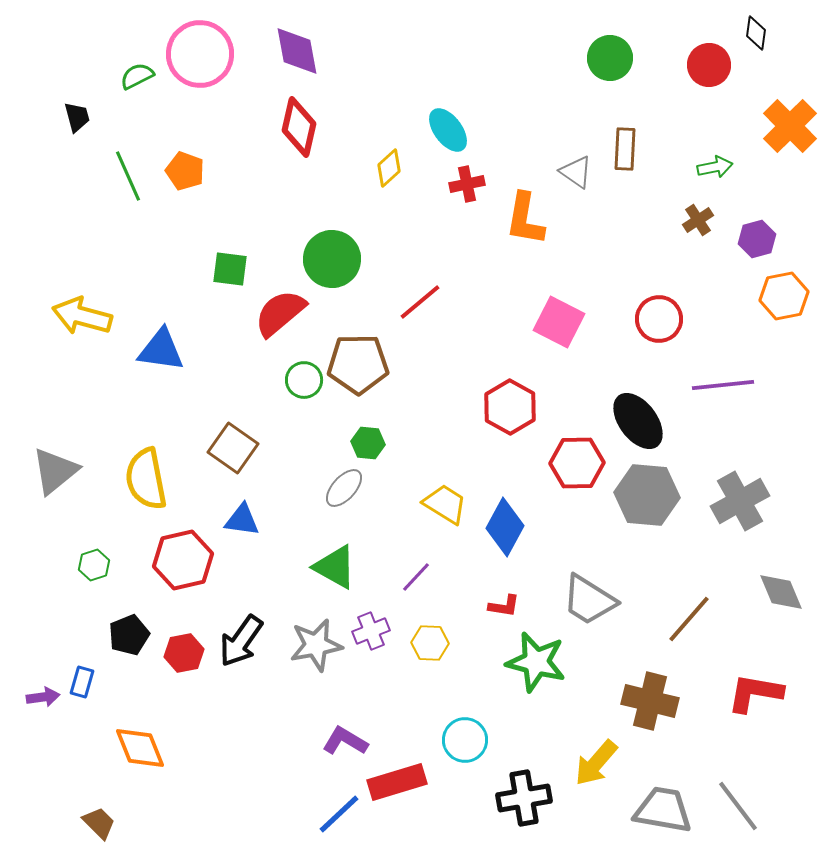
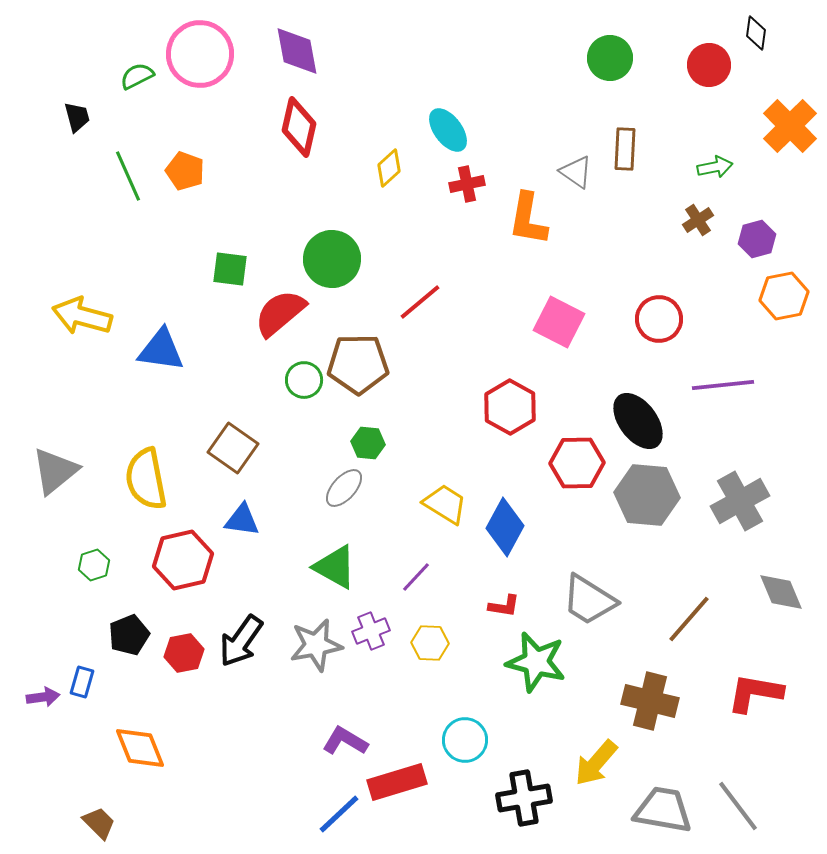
orange L-shape at (525, 219): moved 3 px right
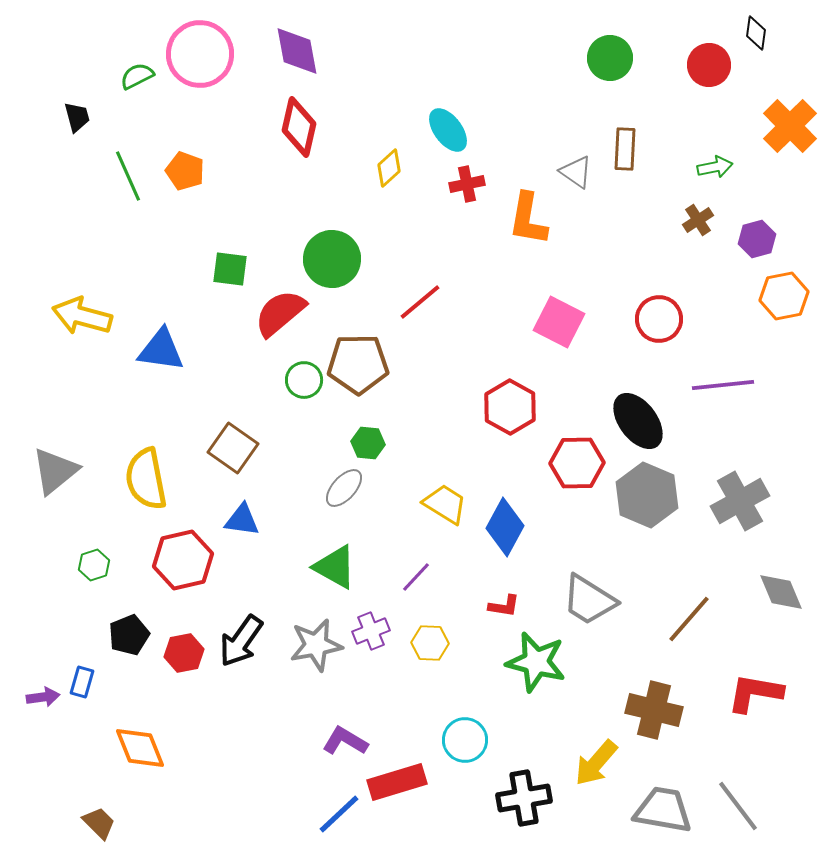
gray hexagon at (647, 495): rotated 18 degrees clockwise
brown cross at (650, 701): moved 4 px right, 9 px down
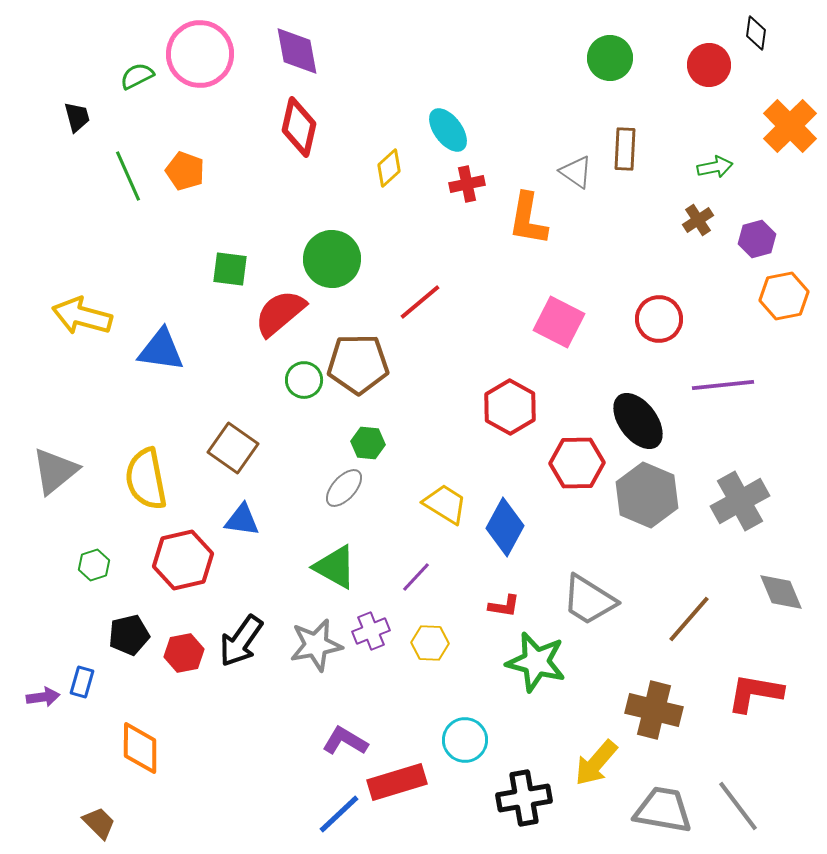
black pentagon at (129, 635): rotated 9 degrees clockwise
orange diamond at (140, 748): rotated 22 degrees clockwise
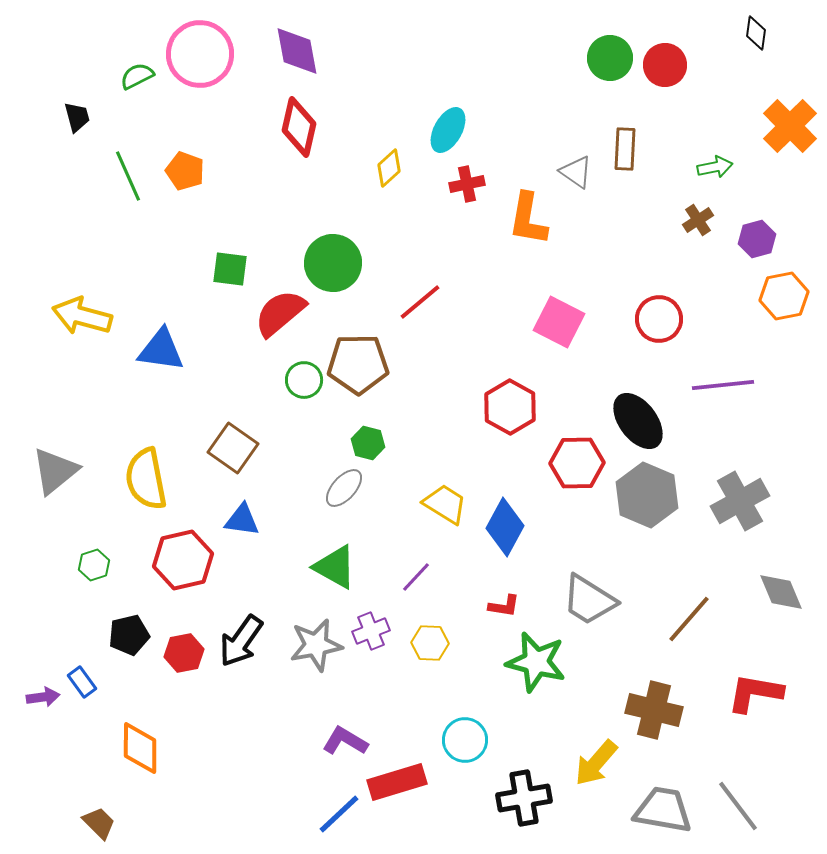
red circle at (709, 65): moved 44 px left
cyan ellipse at (448, 130): rotated 66 degrees clockwise
green circle at (332, 259): moved 1 px right, 4 px down
green hexagon at (368, 443): rotated 8 degrees clockwise
blue rectangle at (82, 682): rotated 52 degrees counterclockwise
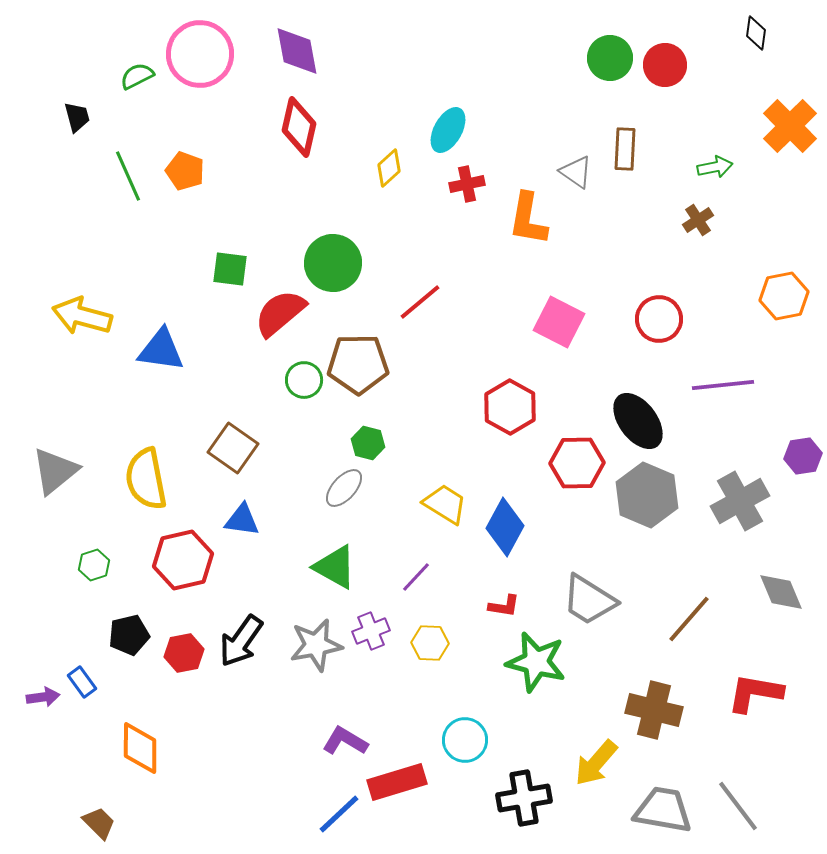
purple hexagon at (757, 239): moved 46 px right, 217 px down; rotated 6 degrees clockwise
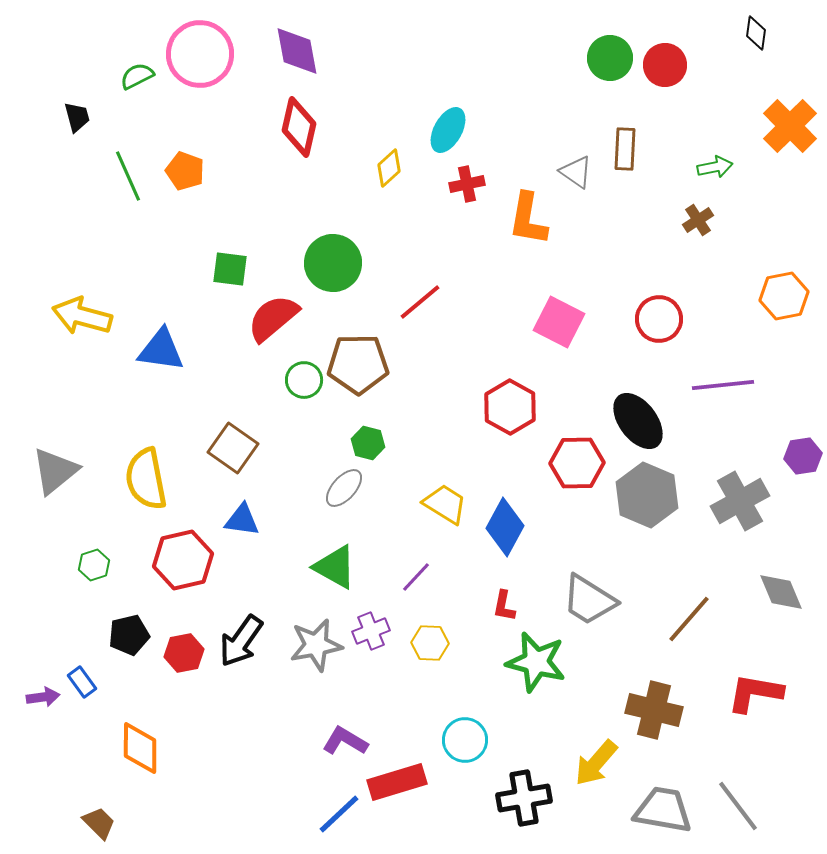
red semicircle at (280, 313): moved 7 px left, 5 px down
red L-shape at (504, 606): rotated 92 degrees clockwise
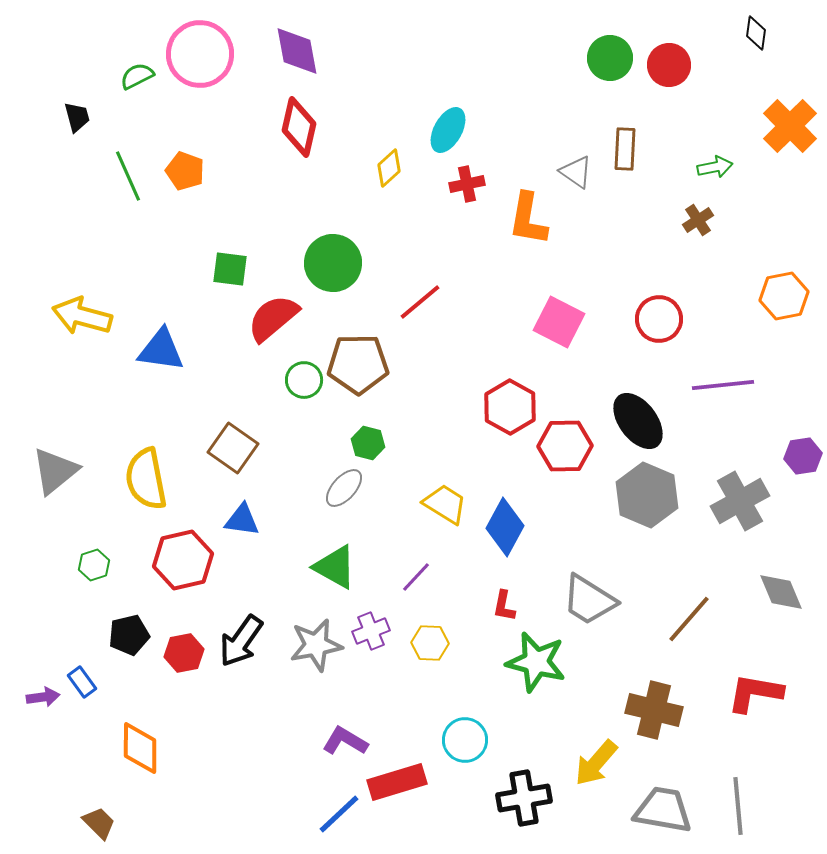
red circle at (665, 65): moved 4 px right
red hexagon at (577, 463): moved 12 px left, 17 px up
gray line at (738, 806): rotated 32 degrees clockwise
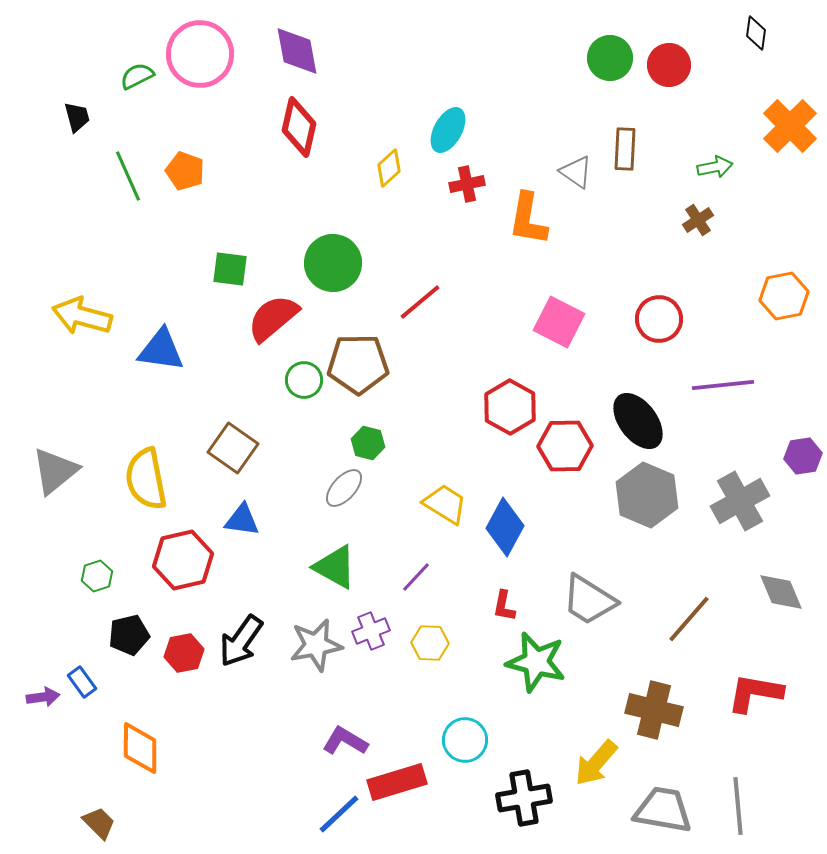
green hexagon at (94, 565): moved 3 px right, 11 px down
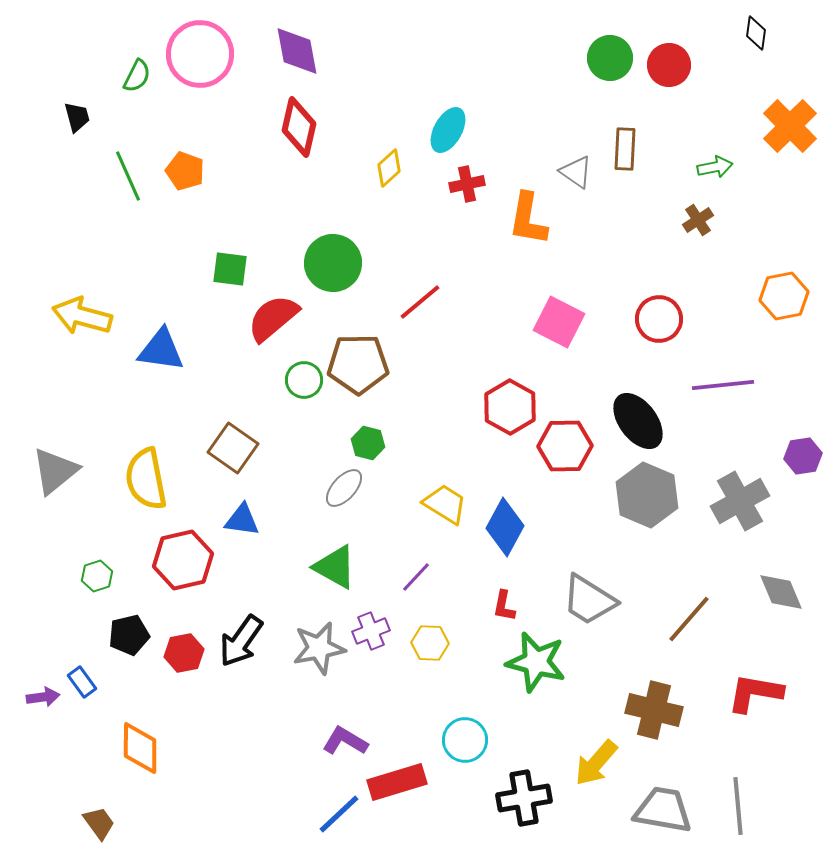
green semicircle at (137, 76): rotated 144 degrees clockwise
gray star at (316, 645): moved 3 px right, 3 px down
brown trapezoid at (99, 823): rotated 9 degrees clockwise
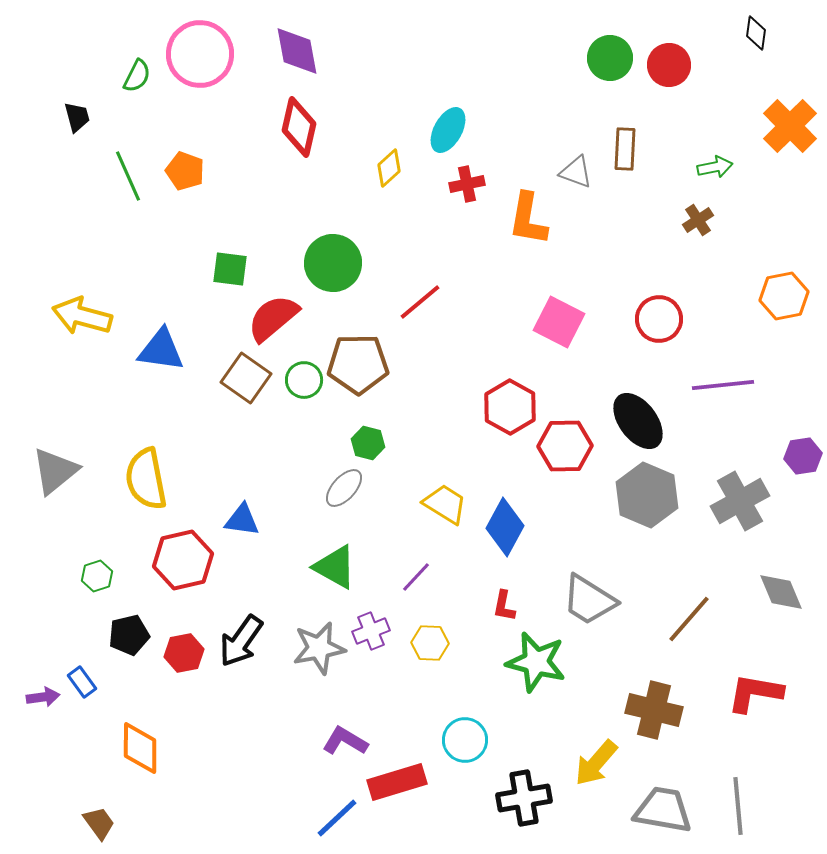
gray triangle at (576, 172): rotated 15 degrees counterclockwise
brown square at (233, 448): moved 13 px right, 70 px up
blue line at (339, 814): moved 2 px left, 4 px down
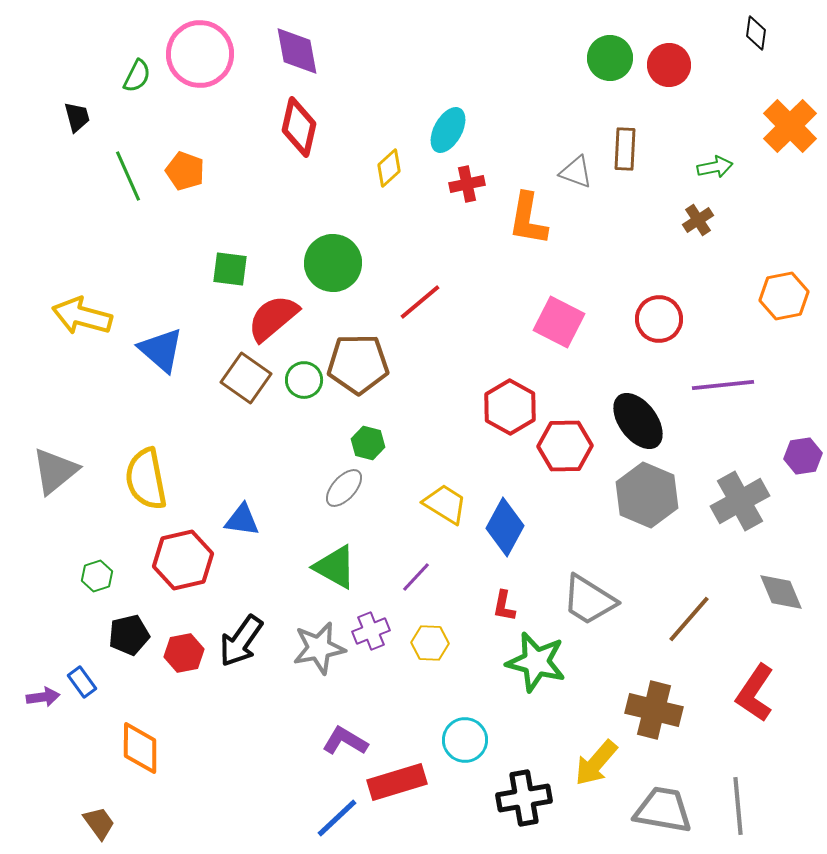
blue triangle at (161, 350): rotated 33 degrees clockwise
red L-shape at (755, 693): rotated 66 degrees counterclockwise
